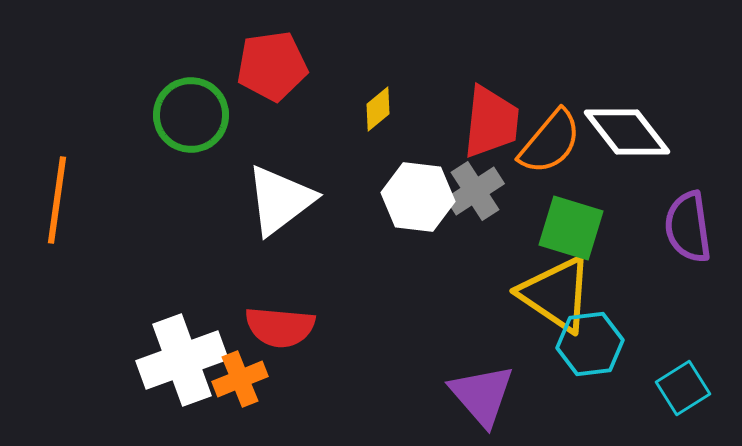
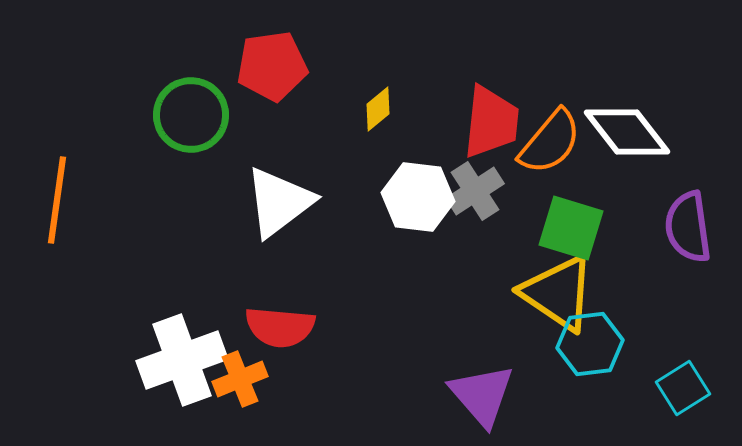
white triangle: moved 1 px left, 2 px down
yellow triangle: moved 2 px right, 1 px up
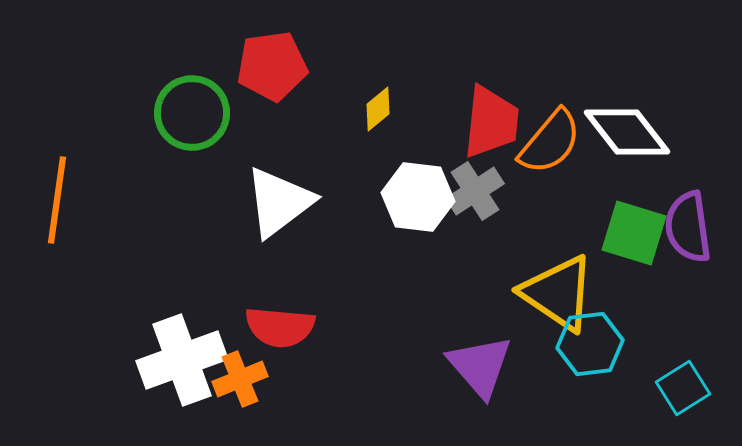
green circle: moved 1 px right, 2 px up
green square: moved 63 px right, 5 px down
purple triangle: moved 2 px left, 29 px up
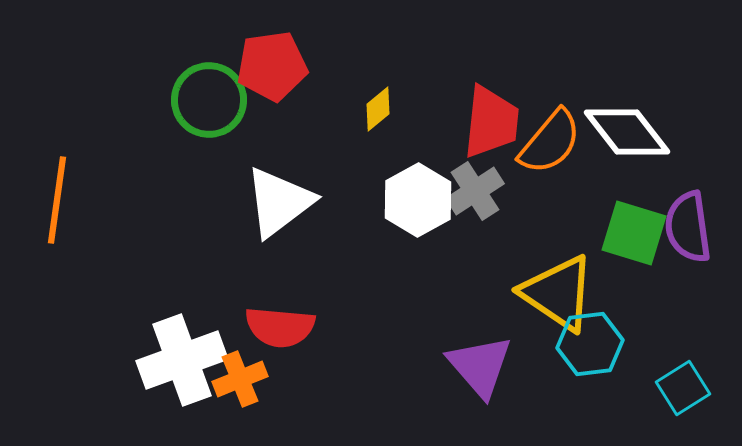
green circle: moved 17 px right, 13 px up
white hexagon: moved 3 px down; rotated 24 degrees clockwise
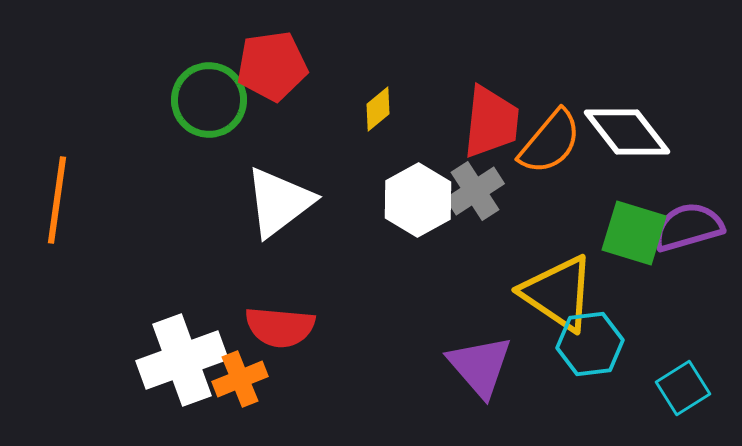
purple semicircle: rotated 82 degrees clockwise
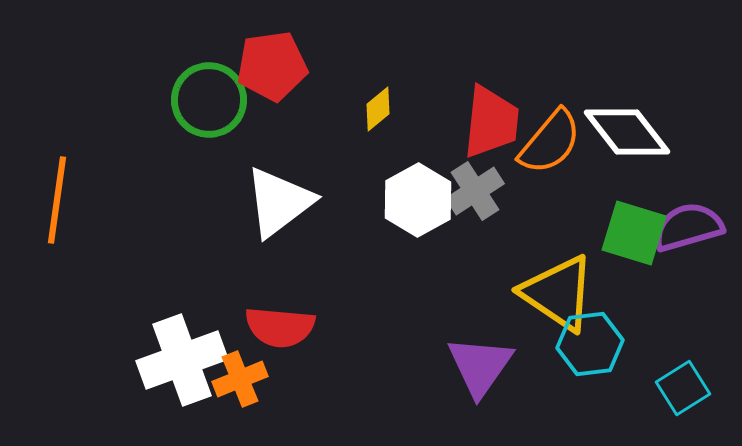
purple triangle: rotated 16 degrees clockwise
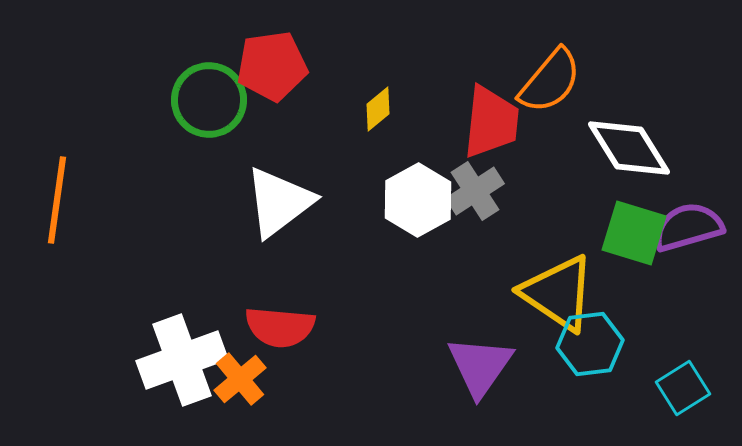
white diamond: moved 2 px right, 16 px down; rotated 6 degrees clockwise
orange semicircle: moved 61 px up
orange cross: rotated 18 degrees counterclockwise
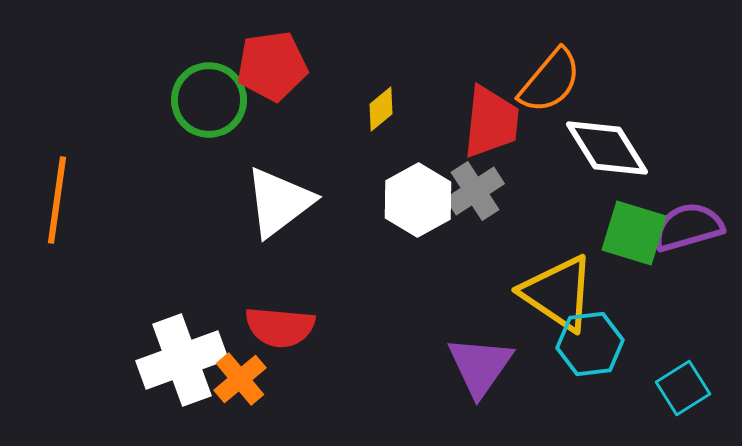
yellow diamond: moved 3 px right
white diamond: moved 22 px left
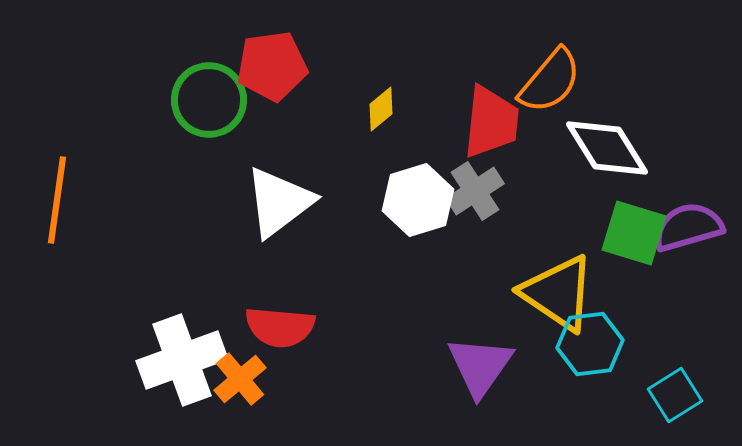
white hexagon: rotated 12 degrees clockwise
cyan square: moved 8 px left, 7 px down
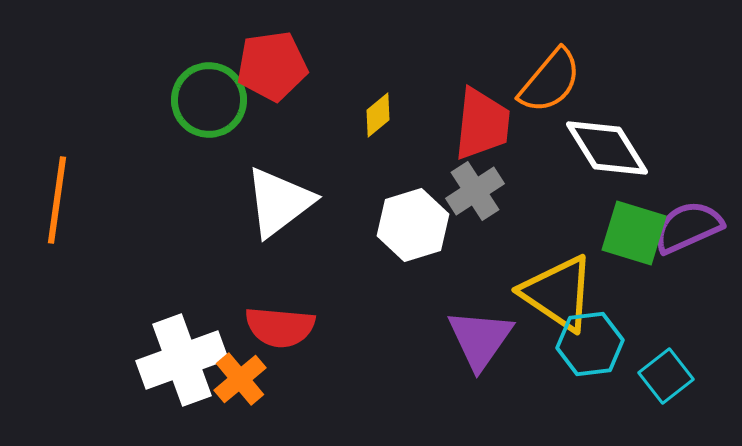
yellow diamond: moved 3 px left, 6 px down
red trapezoid: moved 9 px left, 2 px down
white hexagon: moved 5 px left, 25 px down
purple semicircle: rotated 8 degrees counterclockwise
purple triangle: moved 27 px up
cyan square: moved 9 px left, 19 px up; rotated 6 degrees counterclockwise
